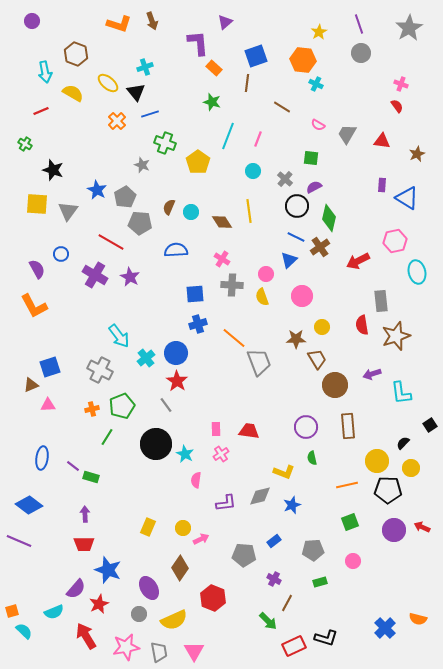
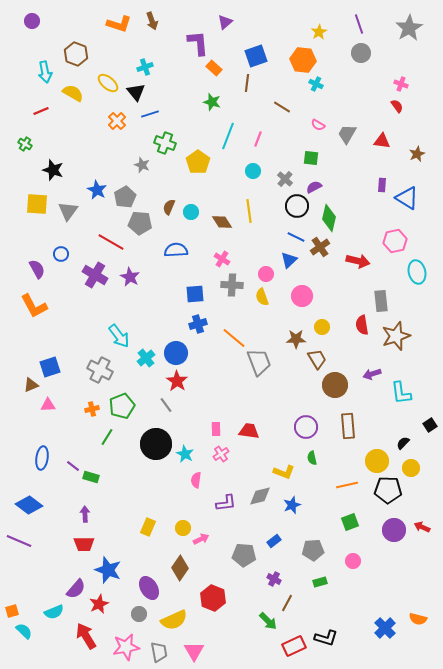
red arrow at (358, 261): rotated 140 degrees counterclockwise
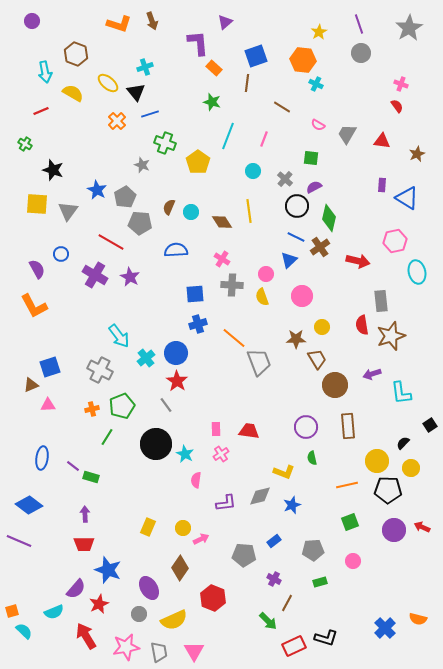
pink line at (258, 139): moved 6 px right
brown star at (396, 336): moved 5 px left
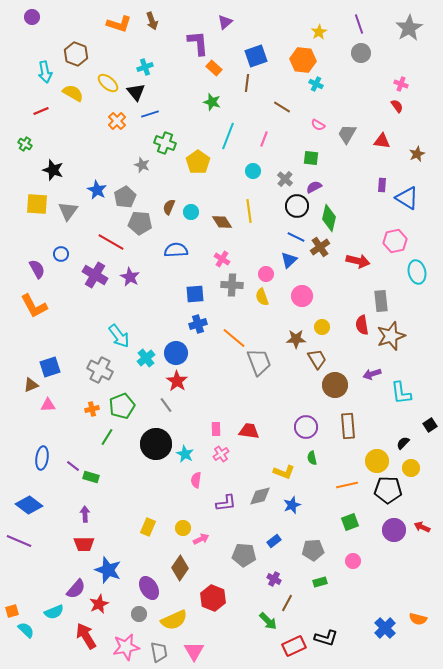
purple circle at (32, 21): moved 4 px up
cyan semicircle at (24, 631): moved 2 px right, 1 px up
